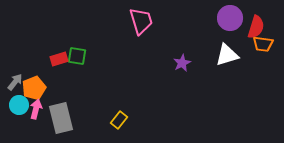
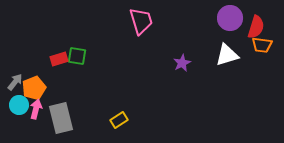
orange trapezoid: moved 1 px left, 1 px down
yellow rectangle: rotated 18 degrees clockwise
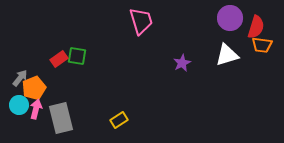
red rectangle: rotated 18 degrees counterclockwise
gray arrow: moved 5 px right, 4 px up
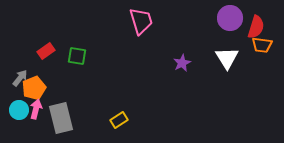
white triangle: moved 3 px down; rotated 45 degrees counterclockwise
red rectangle: moved 13 px left, 8 px up
cyan circle: moved 5 px down
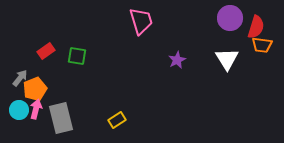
white triangle: moved 1 px down
purple star: moved 5 px left, 3 px up
orange pentagon: moved 1 px right, 1 px down
yellow rectangle: moved 2 px left
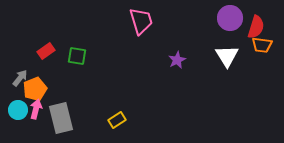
white triangle: moved 3 px up
cyan circle: moved 1 px left
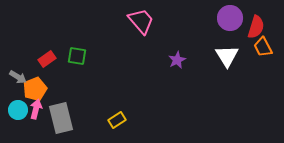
pink trapezoid: rotated 24 degrees counterclockwise
orange trapezoid: moved 1 px right, 2 px down; rotated 55 degrees clockwise
red rectangle: moved 1 px right, 8 px down
gray arrow: moved 2 px left, 1 px up; rotated 84 degrees clockwise
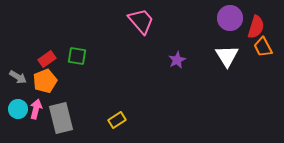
orange pentagon: moved 10 px right, 8 px up
cyan circle: moved 1 px up
